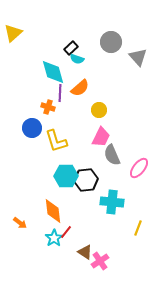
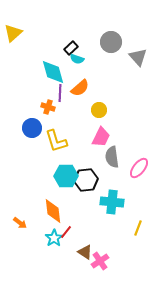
gray semicircle: moved 2 px down; rotated 15 degrees clockwise
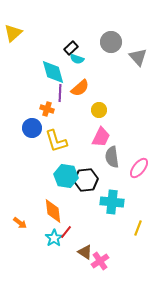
orange cross: moved 1 px left, 2 px down
cyan hexagon: rotated 10 degrees clockwise
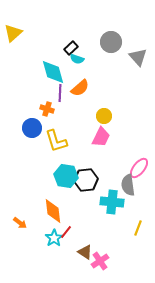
yellow circle: moved 5 px right, 6 px down
gray semicircle: moved 16 px right, 28 px down
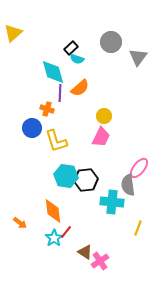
gray triangle: rotated 18 degrees clockwise
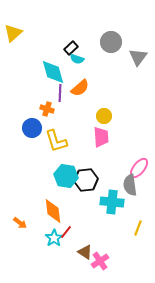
pink trapezoid: rotated 30 degrees counterclockwise
gray semicircle: moved 2 px right
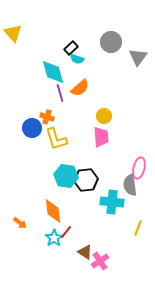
yellow triangle: rotated 30 degrees counterclockwise
purple line: rotated 18 degrees counterclockwise
orange cross: moved 8 px down
yellow L-shape: moved 2 px up
pink ellipse: rotated 25 degrees counterclockwise
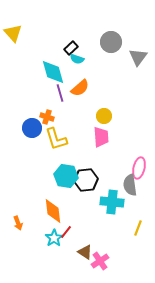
orange arrow: moved 2 px left; rotated 32 degrees clockwise
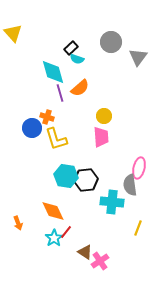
orange diamond: rotated 20 degrees counterclockwise
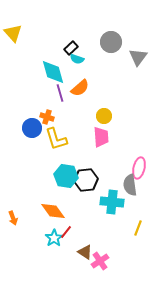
orange diamond: rotated 10 degrees counterclockwise
orange arrow: moved 5 px left, 5 px up
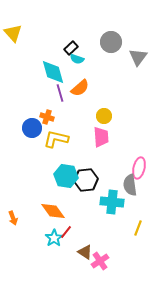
yellow L-shape: rotated 120 degrees clockwise
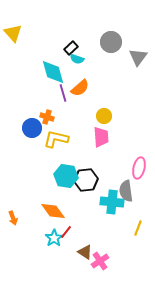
purple line: moved 3 px right
gray semicircle: moved 4 px left, 6 px down
